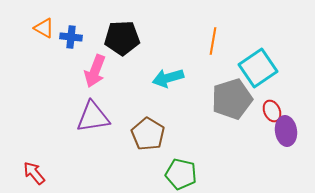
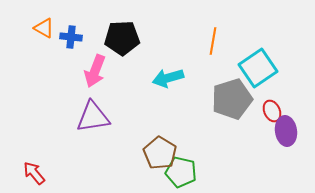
brown pentagon: moved 12 px right, 19 px down
green pentagon: moved 2 px up
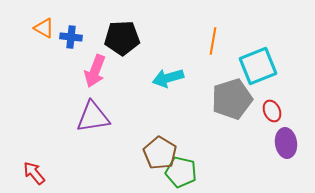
cyan square: moved 2 px up; rotated 12 degrees clockwise
purple ellipse: moved 12 px down
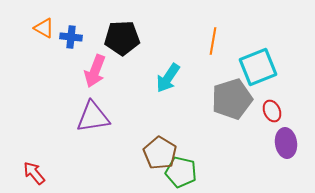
cyan square: moved 1 px down
cyan arrow: rotated 40 degrees counterclockwise
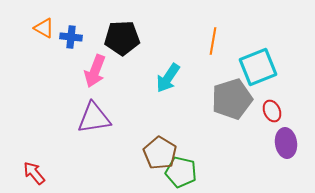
purple triangle: moved 1 px right, 1 px down
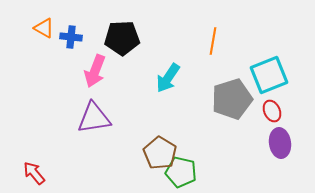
cyan square: moved 11 px right, 8 px down
purple ellipse: moved 6 px left
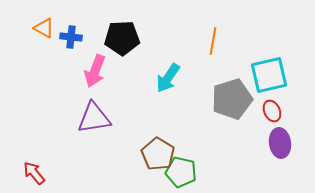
cyan square: rotated 9 degrees clockwise
brown pentagon: moved 2 px left, 1 px down
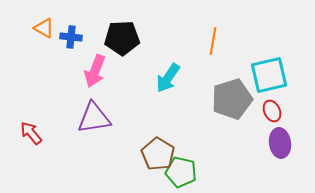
red arrow: moved 3 px left, 40 px up
